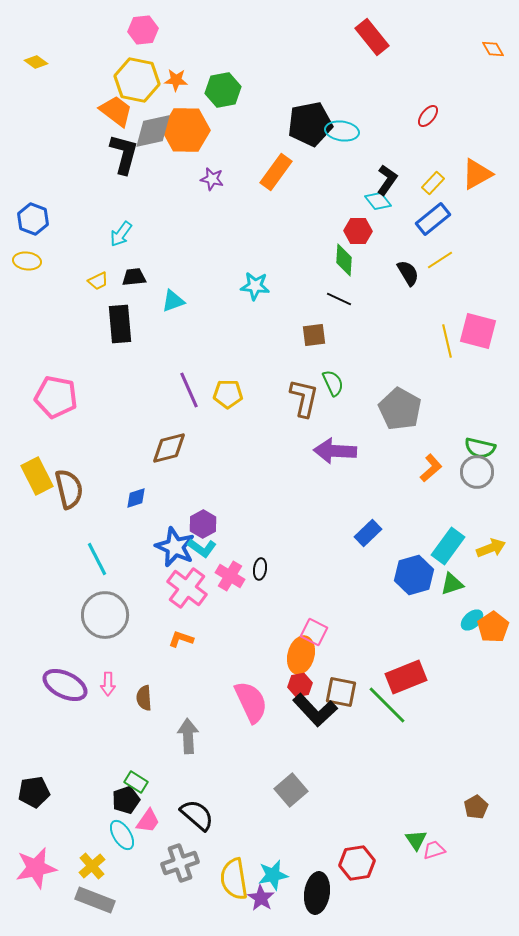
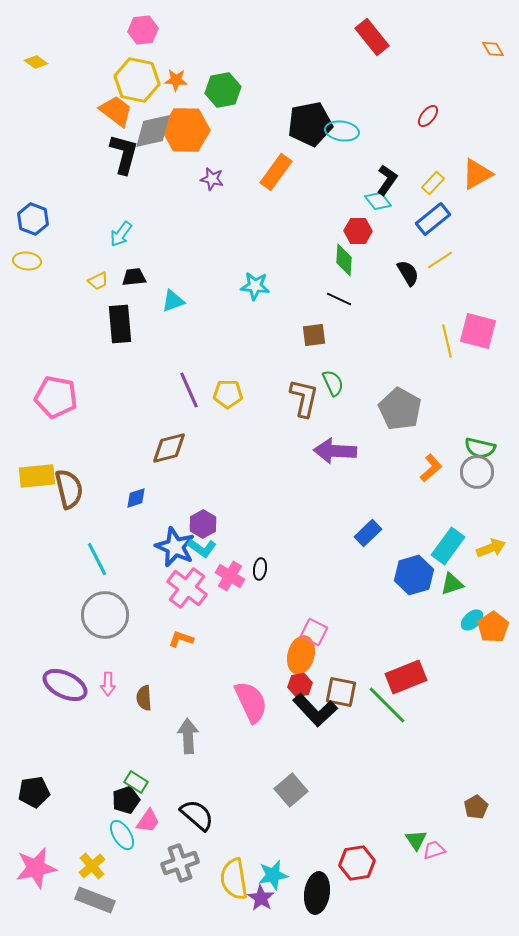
yellow rectangle at (37, 476): rotated 69 degrees counterclockwise
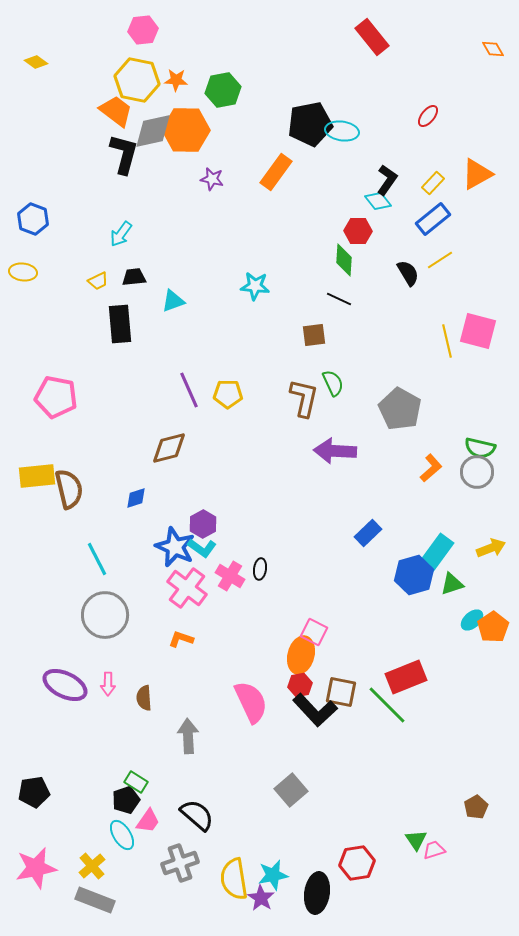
yellow ellipse at (27, 261): moved 4 px left, 11 px down
cyan rectangle at (448, 546): moved 11 px left, 6 px down
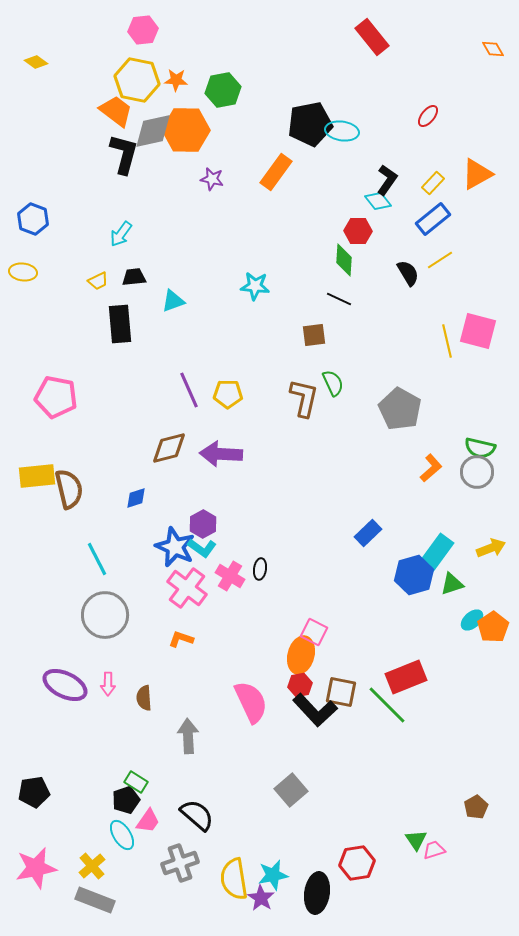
purple arrow at (335, 451): moved 114 px left, 3 px down
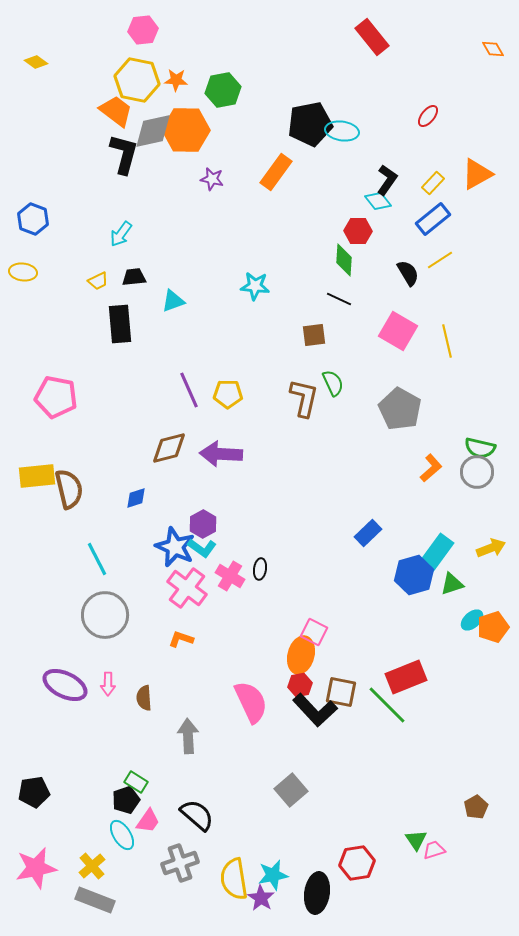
pink square at (478, 331): moved 80 px left; rotated 15 degrees clockwise
orange pentagon at (493, 627): rotated 16 degrees clockwise
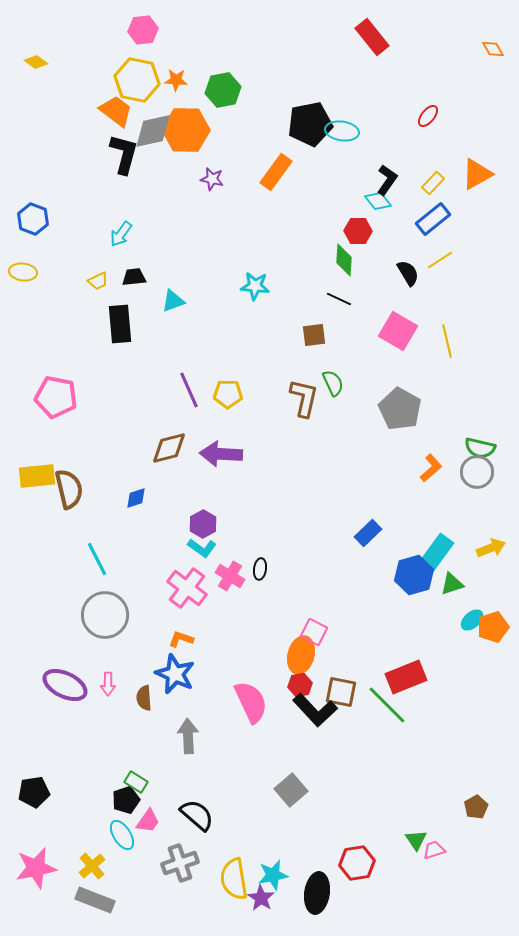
blue star at (175, 547): moved 127 px down
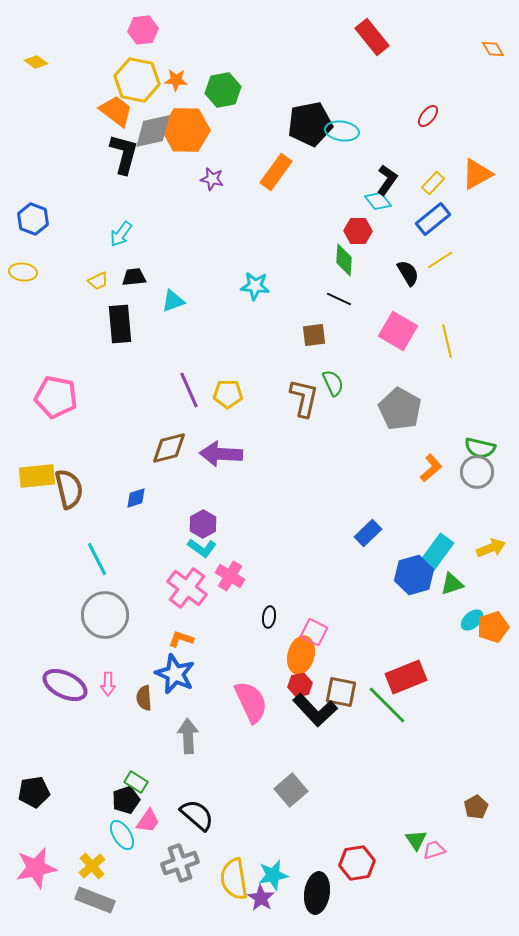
black ellipse at (260, 569): moved 9 px right, 48 px down
